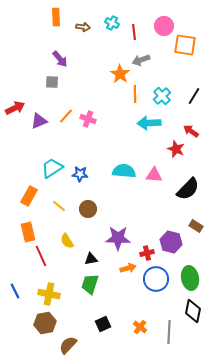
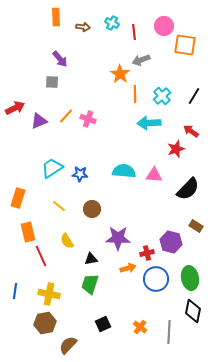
red star at (176, 149): rotated 30 degrees clockwise
orange rectangle at (29, 196): moved 11 px left, 2 px down; rotated 12 degrees counterclockwise
brown circle at (88, 209): moved 4 px right
blue line at (15, 291): rotated 35 degrees clockwise
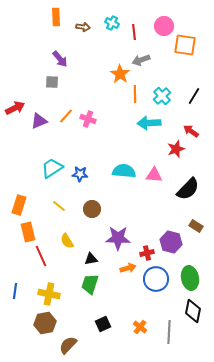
orange rectangle at (18, 198): moved 1 px right, 7 px down
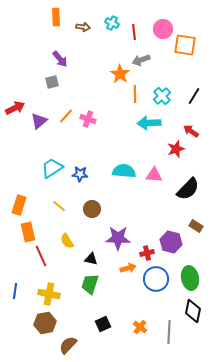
pink circle at (164, 26): moved 1 px left, 3 px down
gray square at (52, 82): rotated 16 degrees counterclockwise
purple triangle at (39, 121): rotated 18 degrees counterclockwise
black triangle at (91, 259): rotated 24 degrees clockwise
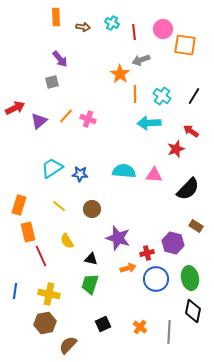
cyan cross at (162, 96): rotated 12 degrees counterclockwise
purple star at (118, 238): rotated 15 degrees clockwise
purple hexagon at (171, 242): moved 2 px right, 1 px down
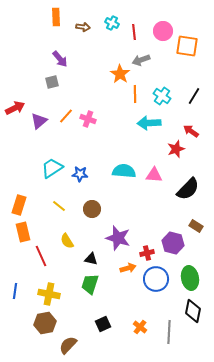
pink circle at (163, 29): moved 2 px down
orange square at (185, 45): moved 2 px right, 1 px down
orange rectangle at (28, 232): moved 5 px left
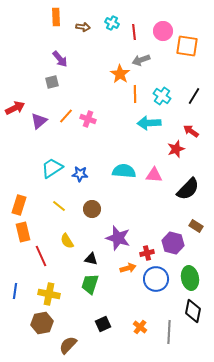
brown hexagon at (45, 323): moved 3 px left
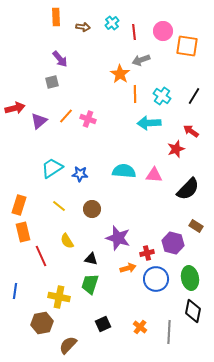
cyan cross at (112, 23): rotated 24 degrees clockwise
red arrow at (15, 108): rotated 12 degrees clockwise
yellow cross at (49, 294): moved 10 px right, 3 px down
